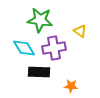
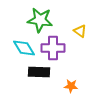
purple cross: moved 1 px left; rotated 10 degrees clockwise
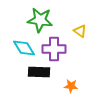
purple cross: moved 1 px right, 1 px down
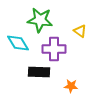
cyan diamond: moved 6 px left, 5 px up
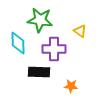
cyan diamond: rotated 30 degrees clockwise
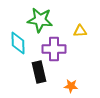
yellow triangle: rotated 40 degrees counterclockwise
black rectangle: rotated 75 degrees clockwise
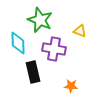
green star: rotated 15 degrees clockwise
yellow triangle: rotated 24 degrees clockwise
purple cross: rotated 10 degrees clockwise
black rectangle: moved 6 px left
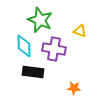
cyan diamond: moved 6 px right, 3 px down
black rectangle: rotated 70 degrees counterclockwise
orange star: moved 3 px right, 2 px down
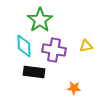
green star: rotated 15 degrees clockwise
yellow triangle: moved 6 px right, 15 px down; rotated 32 degrees counterclockwise
purple cross: moved 1 px down
black rectangle: moved 1 px right
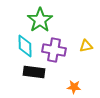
cyan diamond: moved 1 px right
orange star: moved 1 px up
